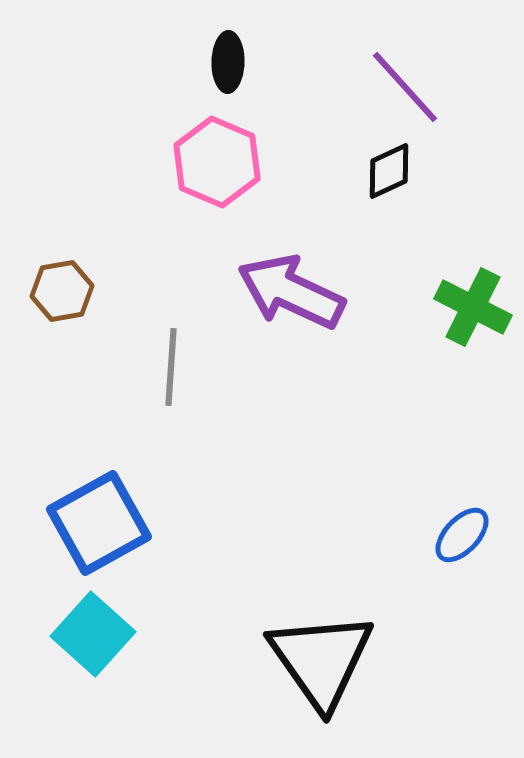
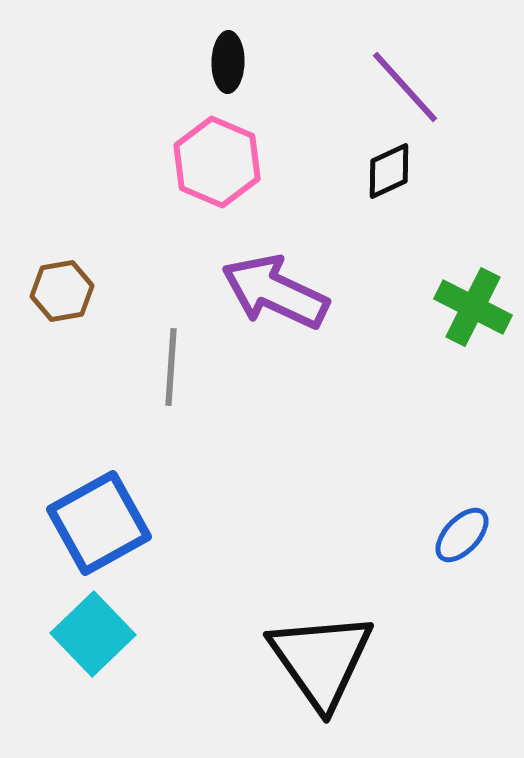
purple arrow: moved 16 px left
cyan square: rotated 4 degrees clockwise
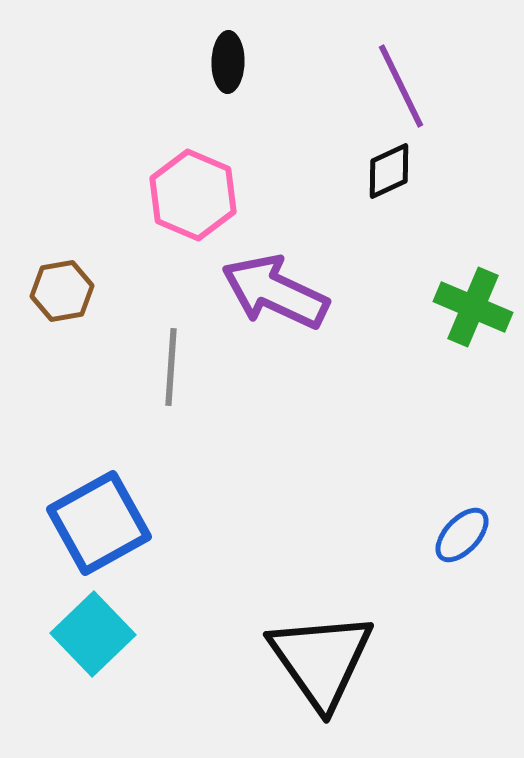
purple line: moved 4 px left, 1 px up; rotated 16 degrees clockwise
pink hexagon: moved 24 px left, 33 px down
green cross: rotated 4 degrees counterclockwise
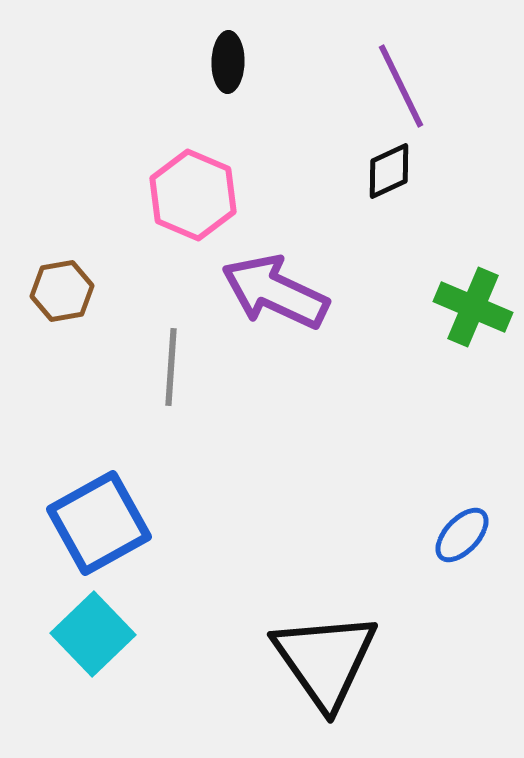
black triangle: moved 4 px right
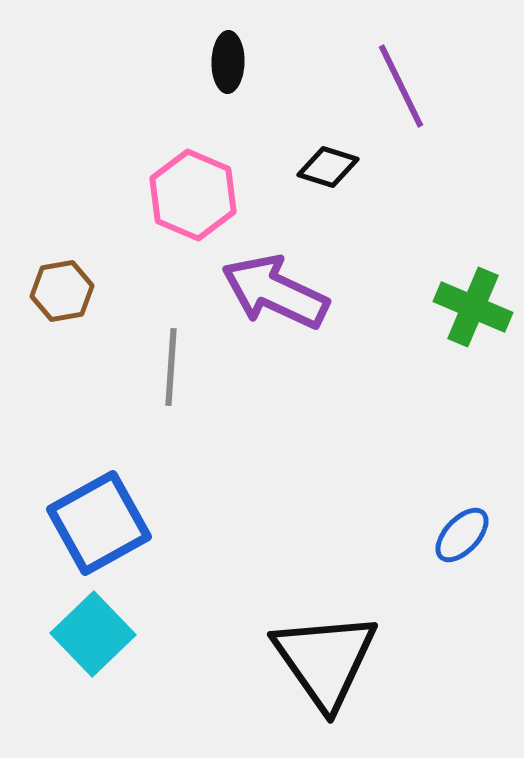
black diamond: moved 61 px left, 4 px up; rotated 42 degrees clockwise
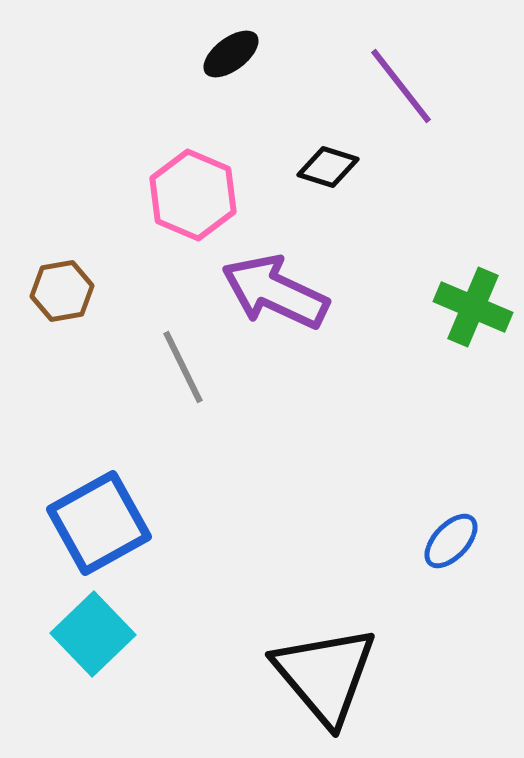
black ellipse: moved 3 px right, 8 px up; rotated 52 degrees clockwise
purple line: rotated 12 degrees counterclockwise
gray line: moved 12 px right; rotated 30 degrees counterclockwise
blue ellipse: moved 11 px left, 6 px down
black triangle: moved 15 px down; rotated 5 degrees counterclockwise
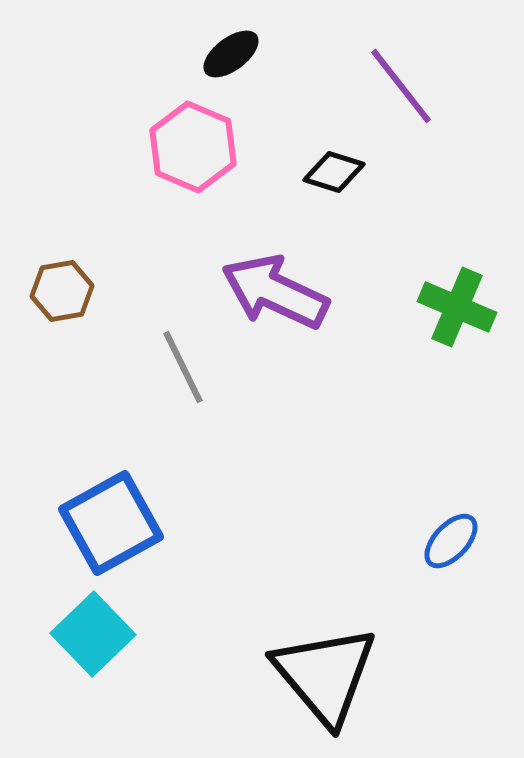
black diamond: moved 6 px right, 5 px down
pink hexagon: moved 48 px up
green cross: moved 16 px left
blue square: moved 12 px right
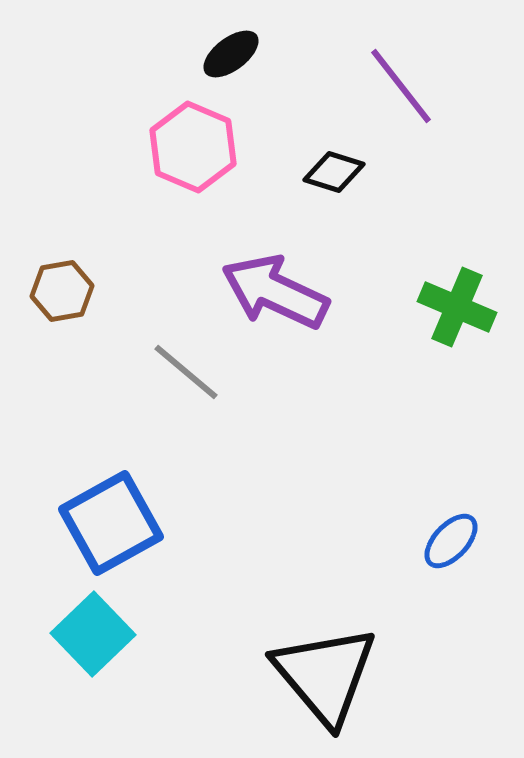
gray line: moved 3 px right, 5 px down; rotated 24 degrees counterclockwise
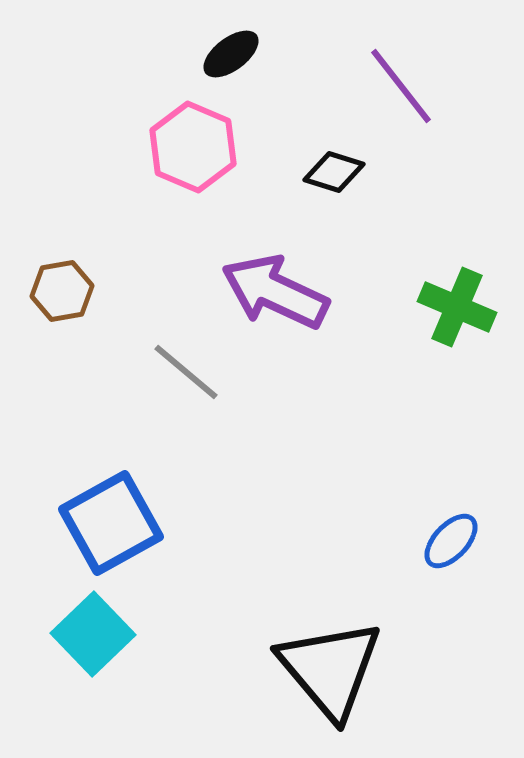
black triangle: moved 5 px right, 6 px up
